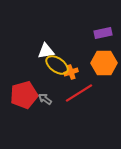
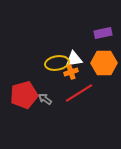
white triangle: moved 28 px right, 8 px down
yellow ellipse: moved 2 px up; rotated 45 degrees counterclockwise
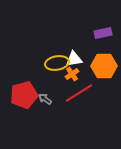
orange hexagon: moved 3 px down
orange cross: moved 1 px right, 2 px down; rotated 16 degrees counterclockwise
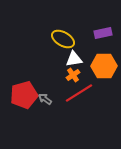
yellow ellipse: moved 6 px right, 24 px up; rotated 40 degrees clockwise
orange cross: moved 1 px right, 1 px down
